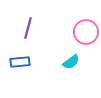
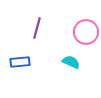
purple line: moved 9 px right
cyan semicircle: rotated 120 degrees counterclockwise
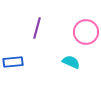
blue rectangle: moved 7 px left
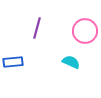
pink circle: moved 1 px left, 1 px up
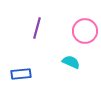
blue rectangle: moved 8 px right, 12 px down
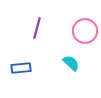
cyan semicircle: moved 1 px down; rotated 18 degrees clockwise
blue rectangle: moved 6 px up
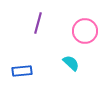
purple line: moved 1 px right, 5 px up
blue rectangle: moved 1 px right, 3 px down
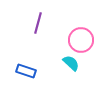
pink circle: moved 4 px left, 9 px down
blue rectangle: moved 4 px right; rotated 24 degrees clockwise
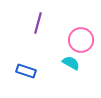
cyan semicircle: rotated 12 degrees counterclockwise
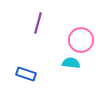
cyan semicircle: rotated 24 degrees counterclockwise
blue rectangle: moved 3 px down
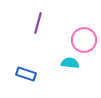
pink circle: moved 3 px right
cyan semicircle: moved 1 px left
